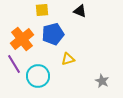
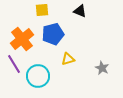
gray star: moved 13 px up
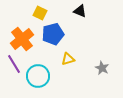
yellow square: moved 2 px left, 3 px down; rotated 32 degrees clockwise
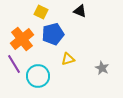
yellow square: moved 1 px right, 1 px up
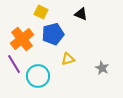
black triangle: moved 1 px right, 3 px down
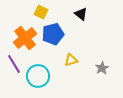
black triangle: rotated 16 degrees clockwise
orange cross: moved 3 px right, 1 px up
yellow triangle: moved 3 px right, 1 px down
gray star: rotated 16 degrees clockwise
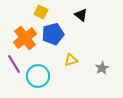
black triangle: moved 1 px down
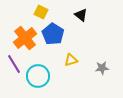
blue pentagon: rotated 25 degrees counterclockwise
gray star: rotated 24 degrees clockwise
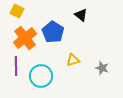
yellow square: moved 24 px left, 1 px up
blue pentagon: moved 2 px up
yellow triangle: moved 2 px right
purple line: moved 2 px right, 2 px down; rotated 30 degrees clockwise
gray star: rotated 24 degrees clockwise
cyan circle: moved 3 px right
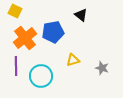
yellow square: moved 2 px left
blue pentagon: rotated 30 degrees clockwise
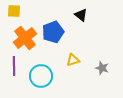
yellow square: moved 1 px left; rotated 24 degrees counterclockwise
blue pentagon: rotated 10 degrees counterclockwise
purple line: moved 2 px left
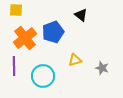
yellow square: moved 2 px right, 1 px up
yellow triangle: moved 2 px right
cyan circle: moved 2 px right
